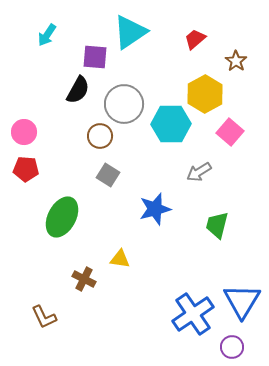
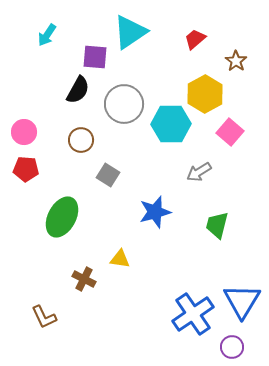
brown circle: moved 19 px left, 4 px down
blue star: moved 3 px down
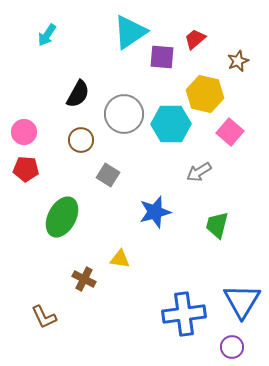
purple square: moved 67 px right
brown star: moved 2 px right; rotated 15 degrees clockwise
black semicircle: moved 4 px down
yellow hexagon: rotated 18 degrees counterclockwise
gray circle: moved 10 px down
blue cross: moved 9 px left; rotated 27 degrees clockwise
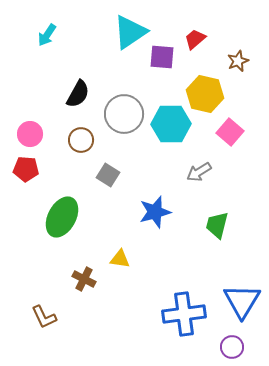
pink circle: moved 6 px right, 2 px down
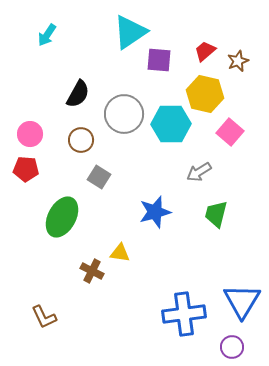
red trapezoid: moved 10 px right, 12 px down
purple square: moved 3 px left, 3 px down
gray square: moved 9 px left, 2 px down
green trapezoid: moved 1 px left, 11 px up
yellow triangle: moved 6 px up
brown cross: moved 8 px right, 8 px up
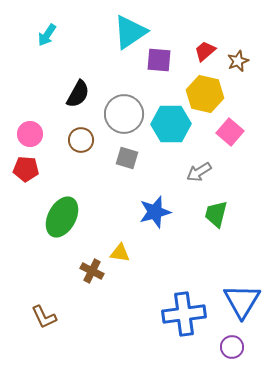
gray square: moved 28 px right, 19 px up; rotated 15 degrees counterclockwise
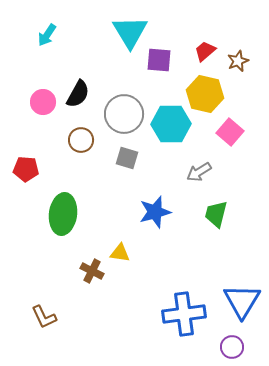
cyan triangle: rotated 27 degrees counterclockwise
pink circle: moved 13 px right, 32 px up
green ellipse: moved 1 px right, 3 px up; rotated 21 degrees counterclockwise
